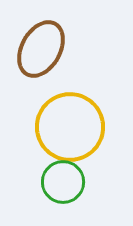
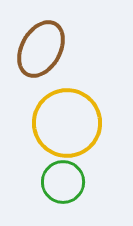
yellow circle: moved 3 px left, 4 px up
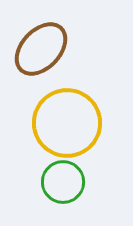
brown ellipse: rotated 14 degrees clockwise
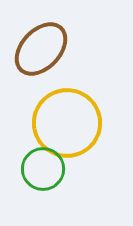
green circle: moved 20 px left, 13 px up
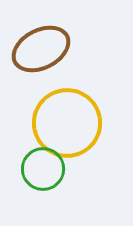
brown ellipse: rotated 20 degrees clockwise
